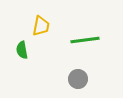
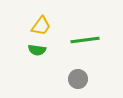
yellow trapezoid: rotated 25 degrees clockwise
green semicircle: moved 15 px right; rotated 72 degrees counterclockwise
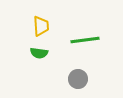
yellow trapezoid: rotated 40 degrees counterclockwise
green semicircle: moved 2 px right, 3 px down
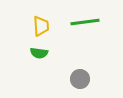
green line: moved 18 px up
gray circle: moved 2 px right
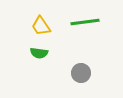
yellow trapezoid: rotated 150 degrees clockwise
gray circle: moved 1 px right, 6 px up
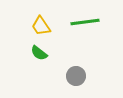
green semicircle: rotated 30 degrees clockwise
gray circle: moved 5 px left, 3 px down
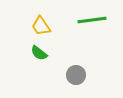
green line: moved 7 px right, 2 px up
gray circle: moved 1 px up
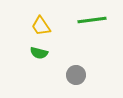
green semicircle: rotated 24 degrees counterclockwise
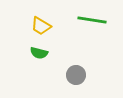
green line: rotated 16 degrees clockwise
yellow trapezoid: rotated 25 degrees counterclockwise
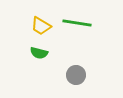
green line: moved 15 px left, 3 px down
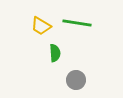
green semicircle: moved 16 px right; rotated 108 degrees counterclockwise
gray circle: moved 5 px down
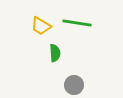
gray circle: moved 2 px left, 5 px down
